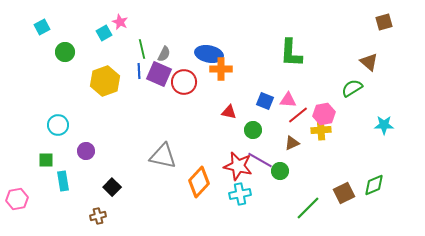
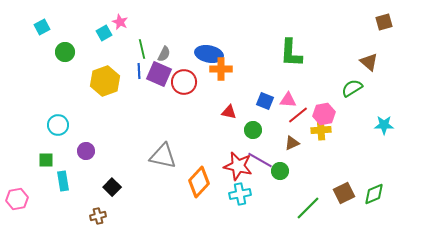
green diamond at (374, 185): moved 9 px down
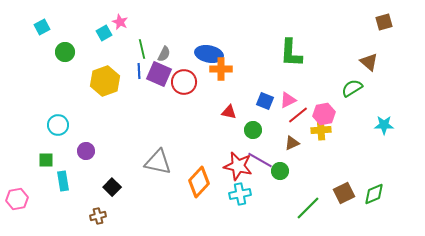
pink triangle at (288, 100): rotated 30 degrees counterclockwise
gray triangle at (163, 156): moved 5 px left, 6 px down
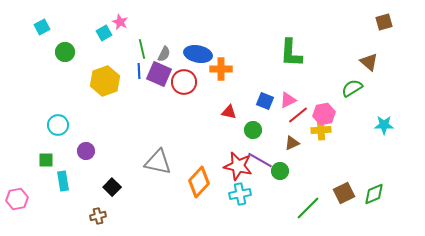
blue ellipse at (209, 54): moved 11 px left
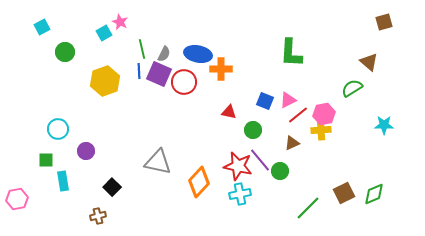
cyan circle at (58, 125): moved 4 px down
purple line at (260, 160): rotated 20 degrees clockwise
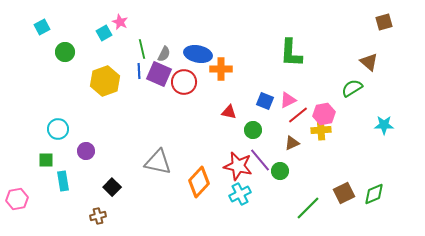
cyan cross at (240, 194): rotated 15 degrees counterclockwise
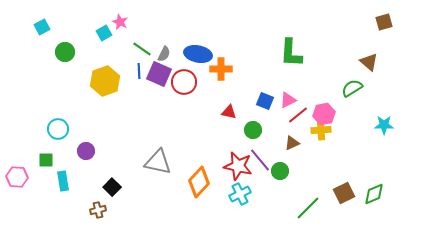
green line at (142, 49): rotated 42 degrees counterclockwise
pink hexagon at (17, 199): moved 22 px up; rotated 15 degrees clockwise
brown cross at (98, 216): moved 6 px up
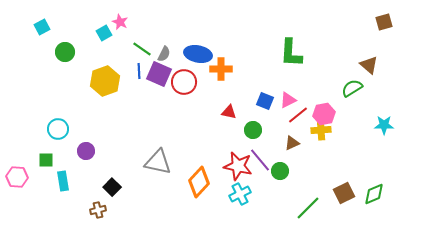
brown triangle at (369, 62): moved 3 px down
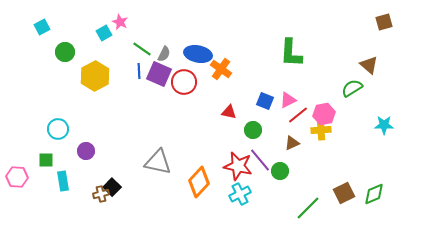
orange cross at (221, 69): rotated 35 degrees clockwise
yellow hexagon at (105, 81): moved 10 px left, 5 px up; rotated 8 degrees counterclockwise
brown cross at (98, 210): moved 3 px right, 16 px up
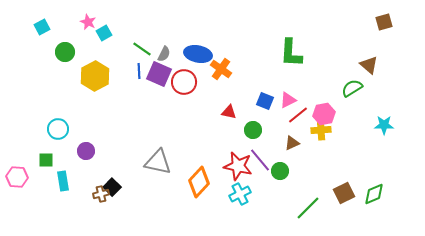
pink star at (120, 22): moved 32 px left
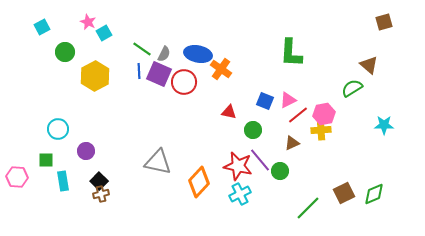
black square at (112, 187): moved 13 px left, 6 px up
